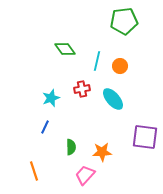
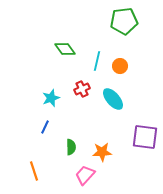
red cross: rotated 14 degrees counterclockwise
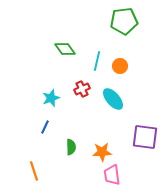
pink trapezoid: moved 27 px right; rotated 50 degrees counterclockwise
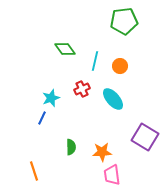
cyan line: moved 2 px left
blue line: moved 3 px left, 9 px up
purple square: rotated 24 degrees clockwise
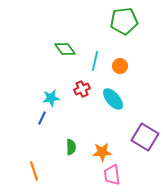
cyan star: rotated 12 degrees clockwise
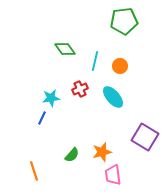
red cross: moved 2 px left
cyan ellipse: moved 2 px up
green semicircle: moved 1 px right, 8 px down; rotated 42 degrees clockwise
orange star: rotated 12 degrees counterclockwise
pink trapezoid: moved 1 px right
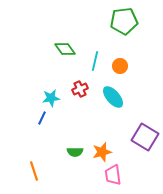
green semicircle: moved 3 px right, 3 px up; rotated 49 degrees clockwise
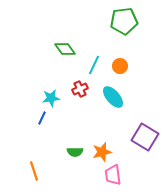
cyan line: moved 1 px left, 4 px down; rotated 12 degrees clockwise
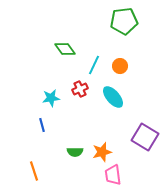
blue line: moved 7 px down; rotated 40 degrees counterclockwise
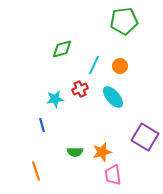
green diamond: moved 3 px left; rotated 70 degrees counterclockwise
cyan star: moved 4 px right, 1 px down
orange line: moved 2 px right
